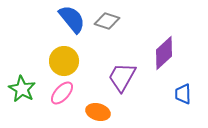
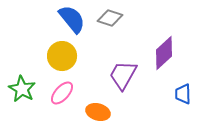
gray diamond: moved 3 px right, 3 px up
yellow circle: moved 2 px left, 5 px up
purple trapezoid: moved 1 px right, 2 px up
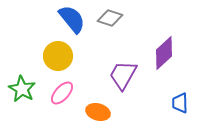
yellow circle: moved 4 px left
blue trapezoid: moved 3 px left, 9 px down
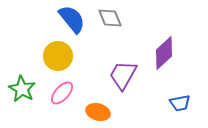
gray diamond: rotated 50 degrees clockwise
blue trapezoid: rotated 100 degrees counterclockwise
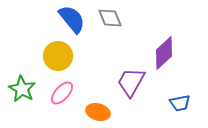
purple trapezoid: moved 8 px right, 7 px down
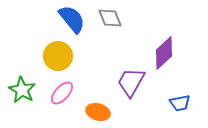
green star: moved 1 px down
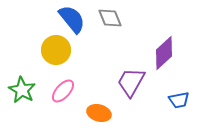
yellow circle: moved 2 px left, 6 px up
pink ellipse: moved 1 px right, 2 px up
blue trapezoid: moved 1 px left, 3 px up
orange ellipse: moved 1 px right, 1 px down
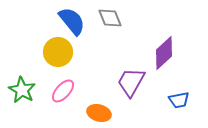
blue semicircle: moved 2 px down
yellow circle: moved 2 px right, 2 px down
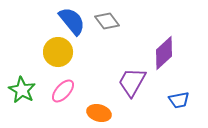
gray diamond: moved 3 px left, 3 px down; rotated 15 degrees counterclockwise
purple trapezoid: moved 1 px right
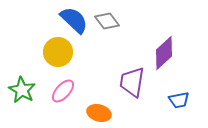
blue semicircle: moved 2 px right, 1 px up; rotated 8 degrees counterclockwise
purple trapezoid: rotated 20 degrees counterclockwise
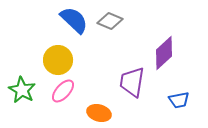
gray diamond: moved 3 px right; rotated 30 degrees counterclockwise
yellow circle: moved 8 px down
